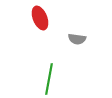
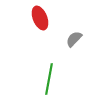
gray semicircle: moved 3 px left; rotated 126 degrees clockwise
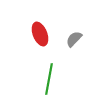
red ellipse: moved 16 px down
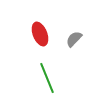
green line: moved 2 px left, 1 px up; rotated 32 degrees counterclockwise
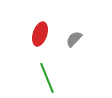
red ellipse: rotated 40 degrees clockwise
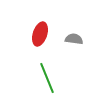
gray semicircle: rotated 54 degrees clockwise
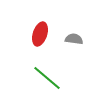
green line: rotated 28 degrees counterclockwise
